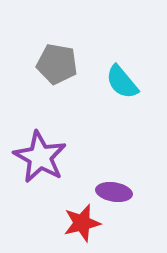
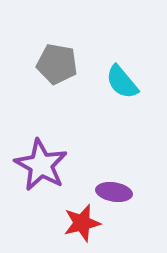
purple star: moved 1 px right, 8 px down
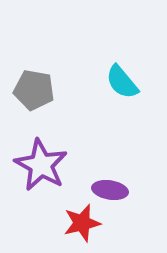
gray pentagon: moved 23 px left, 26 px down
purple ellipse: moved 4 px left, 2 px up
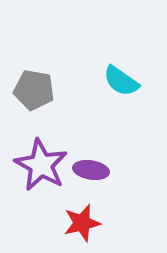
cyan semicircle: moved 1 px left, 1 px up; rotated 15 degrees counterclockwise
purple ellipse: moved 19 px left, 20 px up
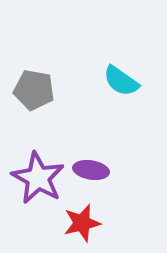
purple star: moved 3 px left, 13 px down
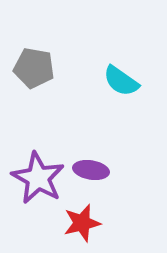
gray pentagon: moved 22 px up
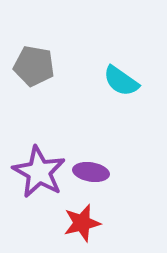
gray pentagon: moved 2 px up
purple ellipse: moved 2 px down
purple star: moved 1 px right, 6 px up
